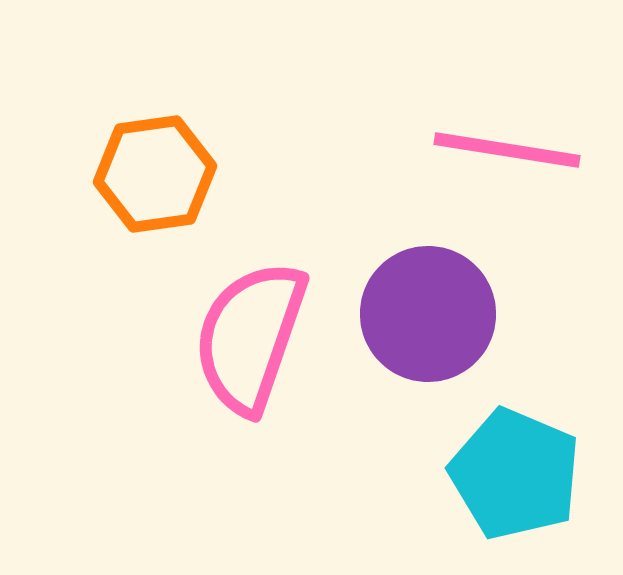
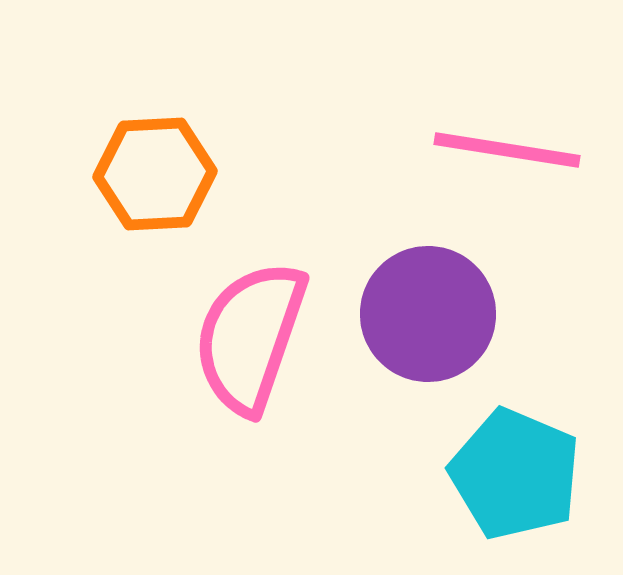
orange hexagon: rotated 5 degrees clockwise
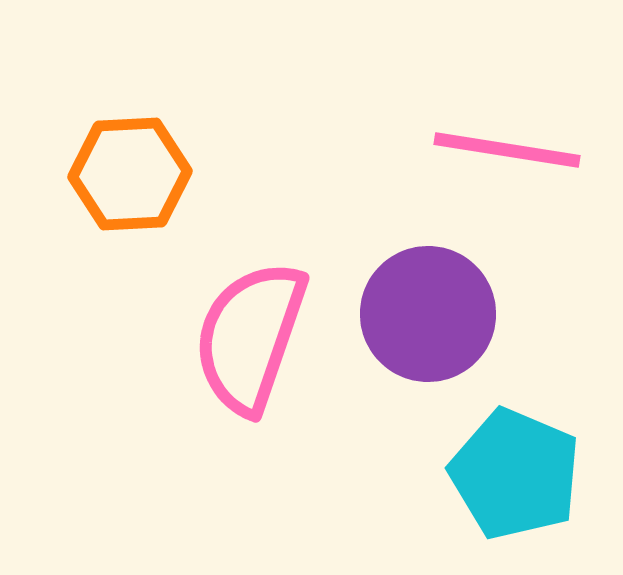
orange hexagon: moved 25 px left
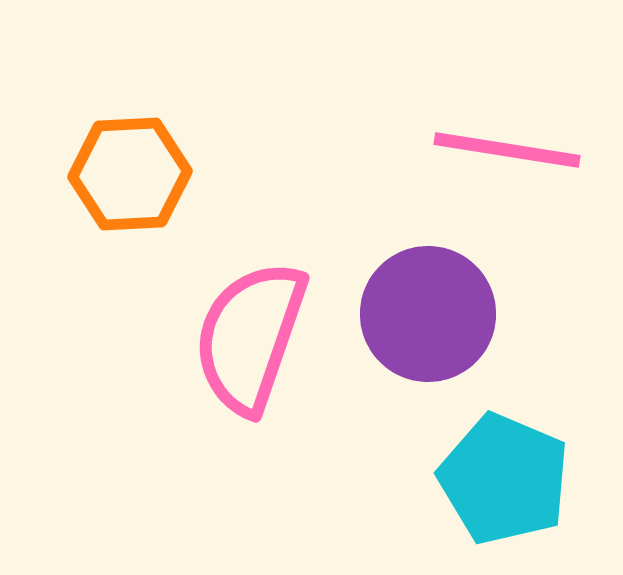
cyan pentagon: moved 11 px left, 5 px down
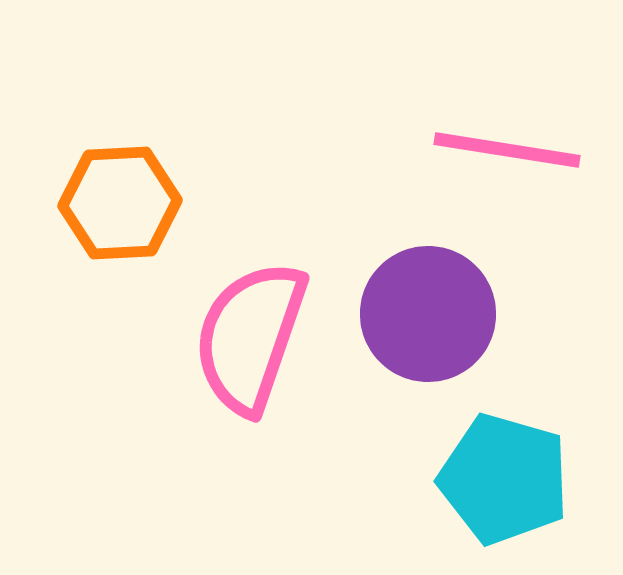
orange hexagon: moved 10 px left, 29 px down
cyan pentagon: rotated 7 degrees counterclockwise
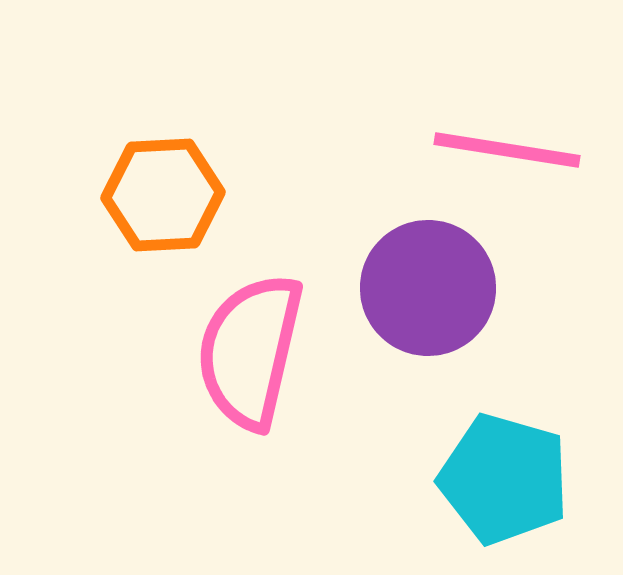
orange hexagon: moved 43 px right, 8 px up
purple circle: moved 26 px up
pink semicircle: moved 14 px down; rotated 6 degrees counterclockwise
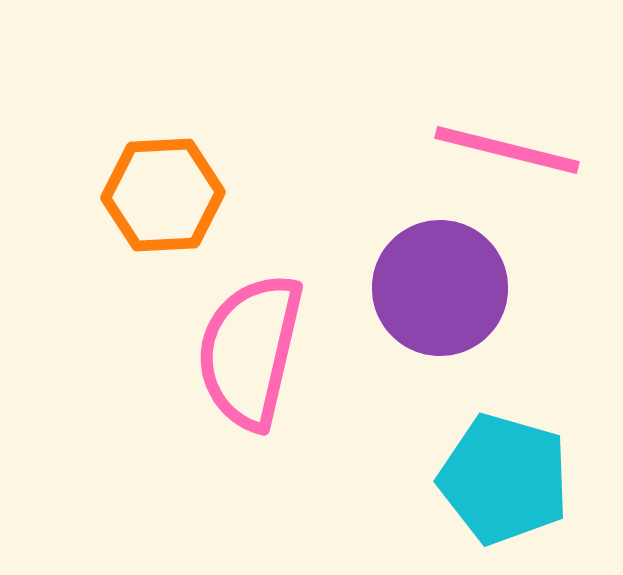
pink line: rotated 5 degrees clockwise
purple circle: moved 12 px right
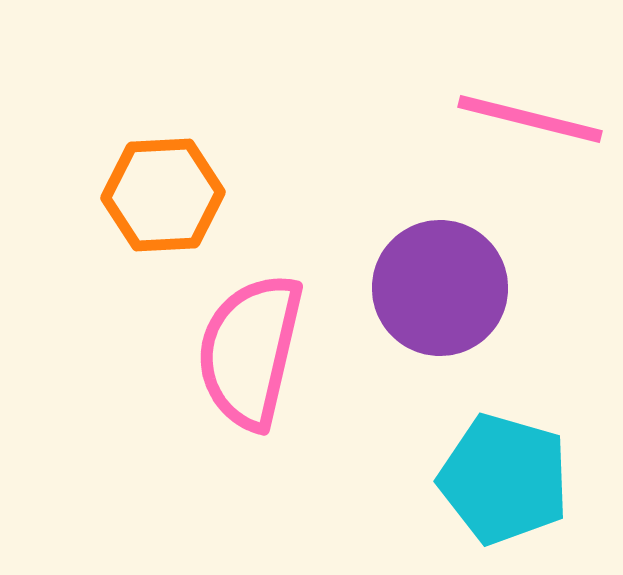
pink line: moved 23 px right, 31 px up
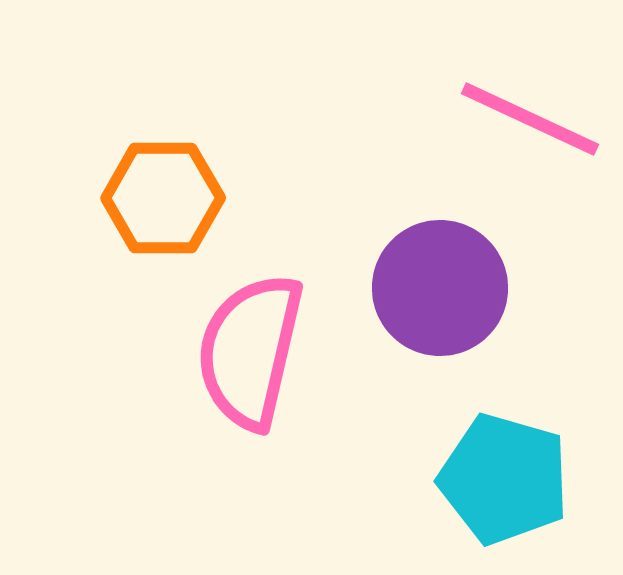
pink line: rotated 11 degrees clockwise
orange hexagon: moved 3 px down; rotated 3 degrees clockwise
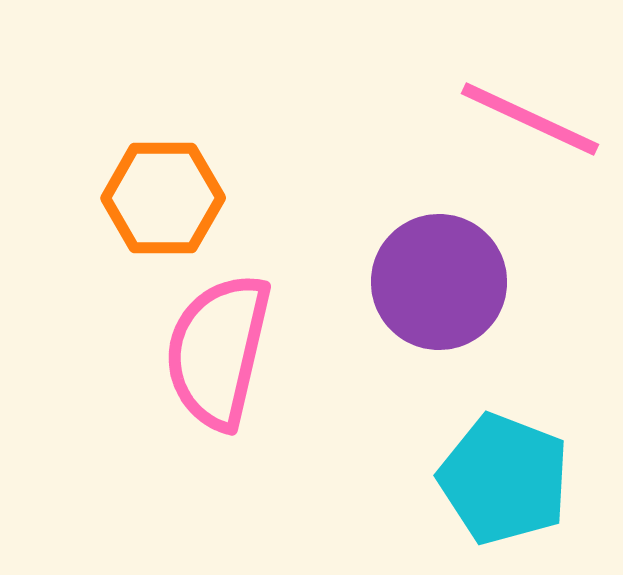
purple circle: moved 1 px left, 6 px up
pink semicircle: moved 32 px left
cyan pentagon: rotated 5 degrees clockwise
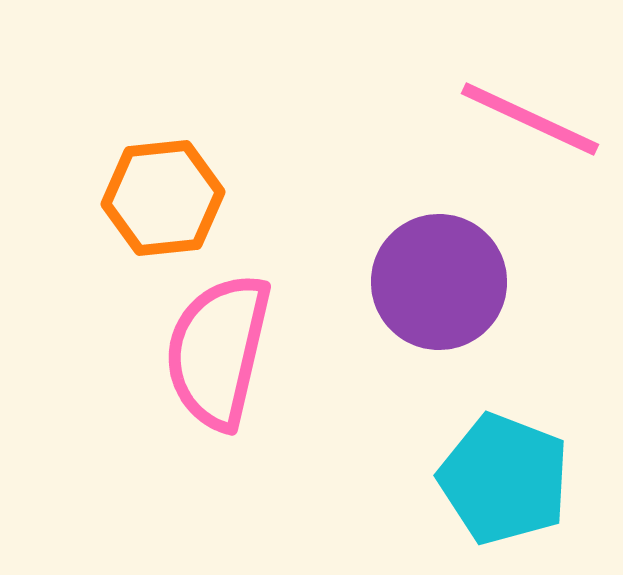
orange hexagon: rotated 6 degrees counterclockwise
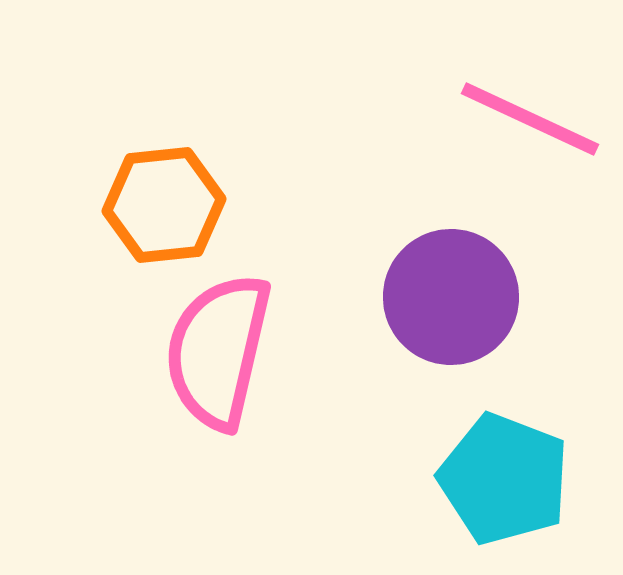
orange hexagon: moved 1 px right, 7 px down
purple circle: moved 12 px right, 15 px down
